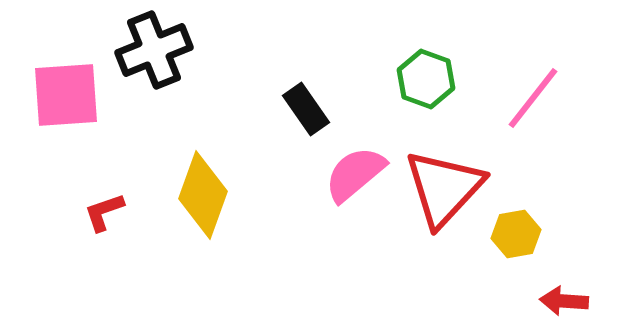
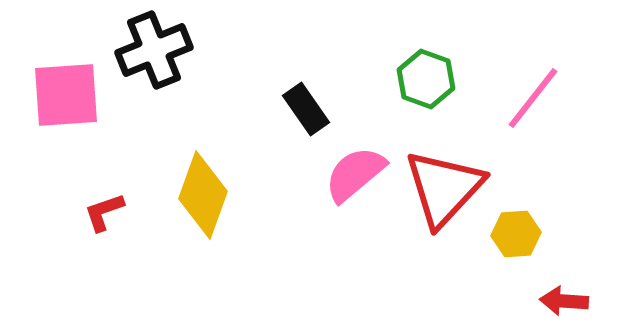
yellow hexagon: rotated 6 degrees clockwise
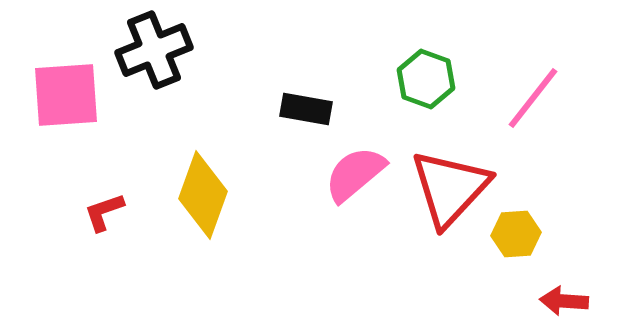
black rectangle: rotated 45 degrees counterclockwise
red triangle: moved 6 px right
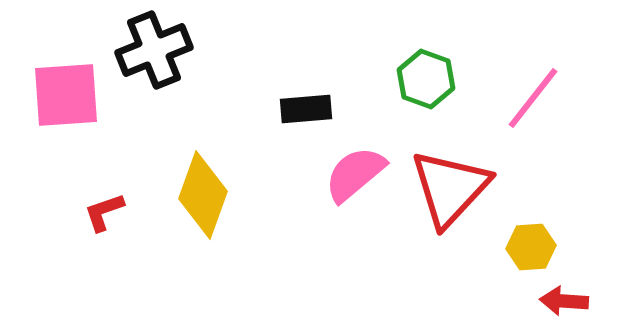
black rectangle: rotated 15 degrees counterclockwise
yellow hexagon: moved 15 px right, 13 px down
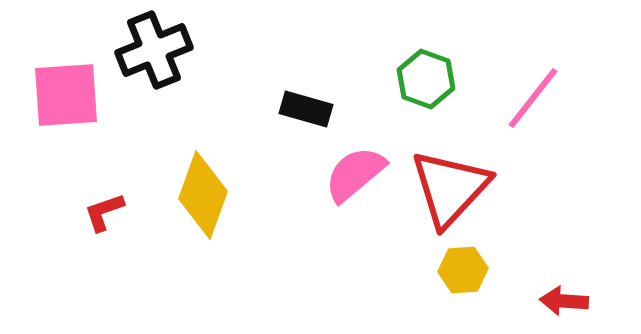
black rectangle: rotated 21 degrees clockwise
yellow hexagon: moved 68 px left, 23 px down
